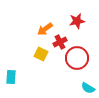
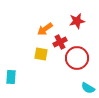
yellow square: rotated 16 degrees counterclockwise
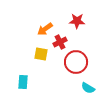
red star: rotated 14 degrees clockwise
red circle: moved 1 px left, 4 px down
cyan rectangle: moved 12 px right, 5 px down
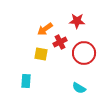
red circle: moved 8 px right, 9 px up
cyan rectangle: moved 3 px right, 1 px up
cyan semicircle: moved 9 px left
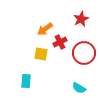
red star: moved 4 px right, 2 px up; rotated 28 degrees counterclockwise
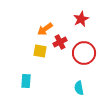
yellow square: moved 1 px left, 3 px up
cyan semicircle: rotated 48 degrees clockwise
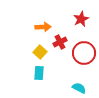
orange arrow: moved 2 px left, 2 px up; rotated 147 degrees counterclockwise
yellow square: moved 1 px down; rotated 32 degrees clockwise
cyan rectangle: moved 13 px right, 8 px up
cyan semicircle: rotated 128 degrees clockwise
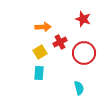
red star: moved 2 px right; rotated 28 degrees counterclockwise
yellow square: rotated 16 degrees clockwise
cyan semicircle: rotated 48 degrees clockwise
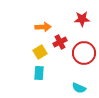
red star: moved 1 px left; rotated 21 degrees counterclockwise
cyan semicircle: rotated 128 degrees clockwise
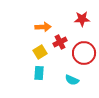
cyan semicircle: moved 7 px left, 8 px up
